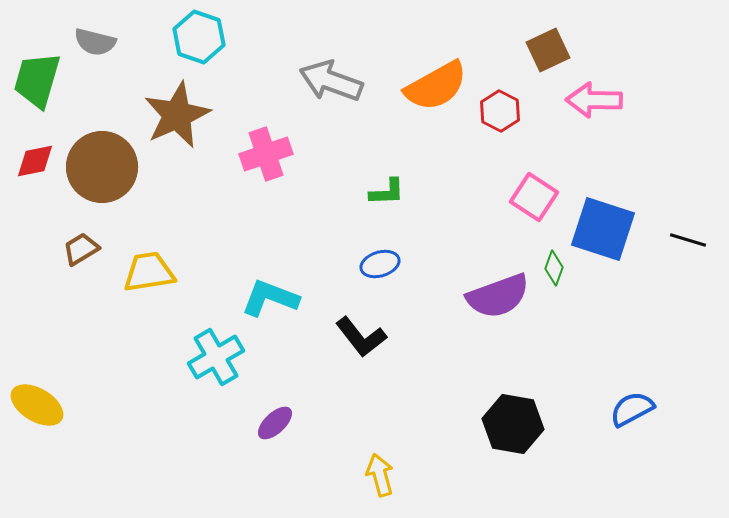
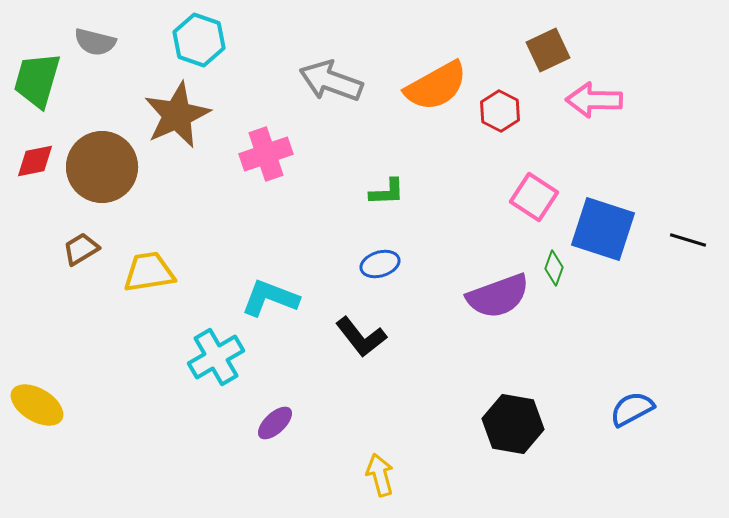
cyan hexagon: moved 3 px down
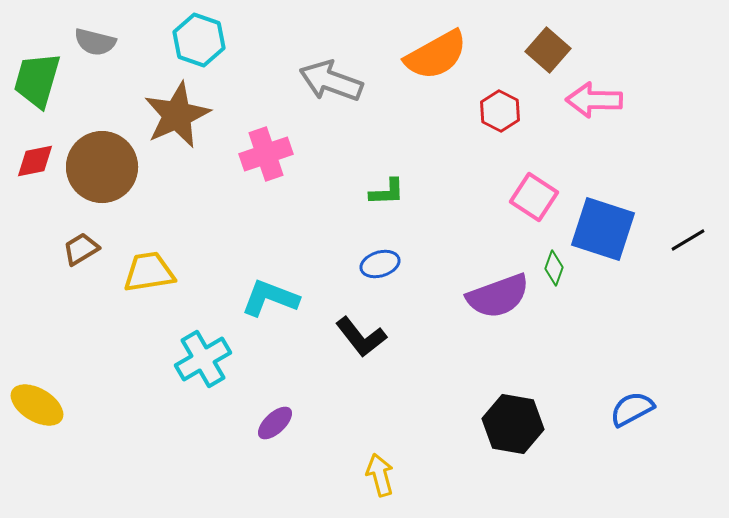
brown square: rotated 24 degrees counterclockwise
orange semicircle: moved 31 px up
black line: rotated 48 degrees counterclockwise
cyan cross: moved 13 px left, 2 px down
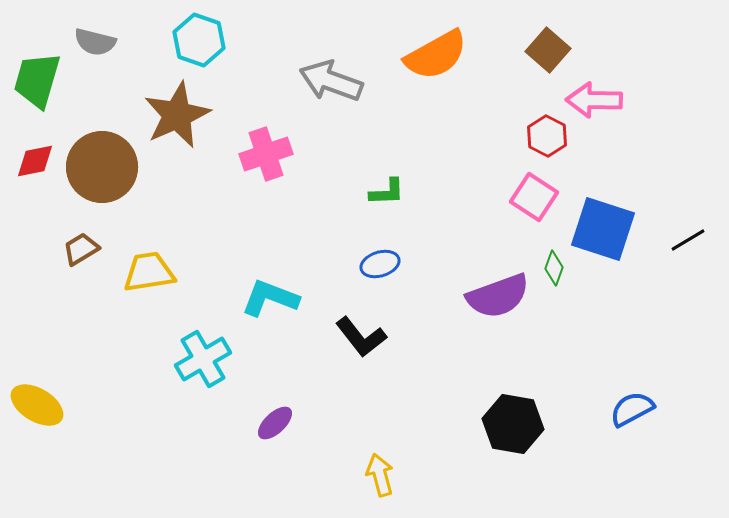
red hexagon: moved 47 px right, 25 px down
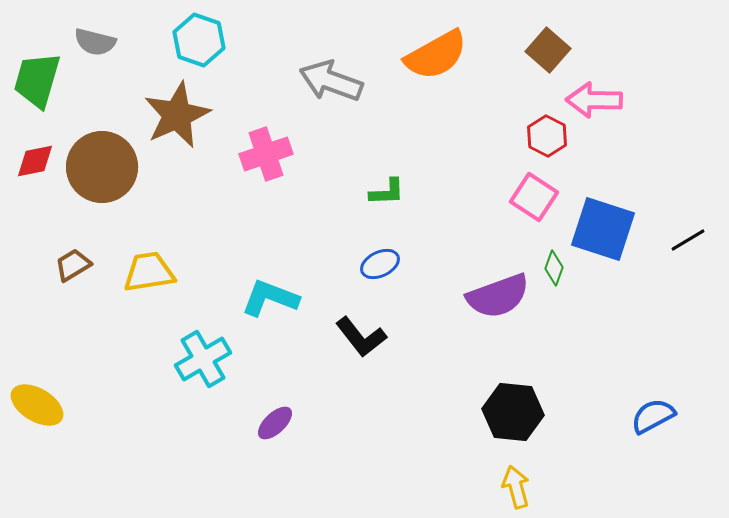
brown trapezoid: moved 8 px left, 16 px down
blue ellipse: rotated 9 degrees counterclockwise
blue semicircle: moved 21 px right, 7 px down
black hexagon: moved 12 px up; rotated 4 degrees counterclockwise
yellow arrow: moved 136 px right, 12 px down
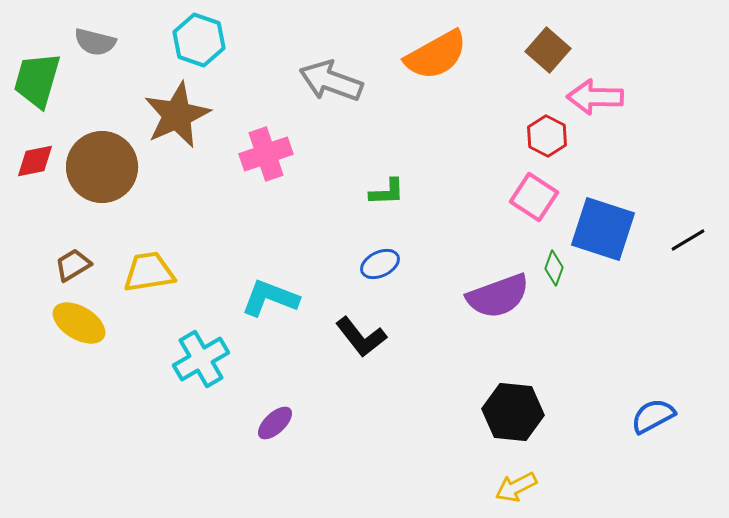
pink arrow: moved 1 px right, 3 px up
cyan cross: moved 2 px left
yellow ellipse: moved 42 px right, 82 px up
yellow arrow: rotated 102 degrees counterclockwise
